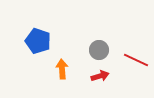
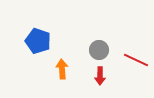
red arrow: rotated 108 degrees clockwise
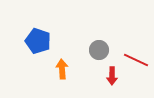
red arrow: moved 12 px right
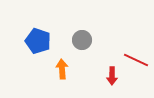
gray circle: moved 17 px left, 10 px up
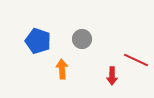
gray circle: moved 1 px up
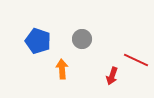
red arrow: rotated 18 degrees clockwise
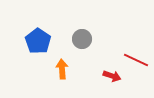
blue pentagon: rotated 15 degrees clockwise
red arrow: rotated 90 degrees counterclockwise
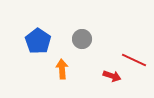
red line: moved 2 px left
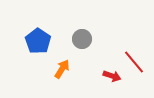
red line: moved 2 px down; rotated 25 degrees clockwise
orange arrow: rotated 36 degrees clockwise
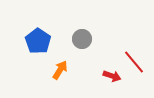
orange arrow: moved 2 px left, 1 px down
